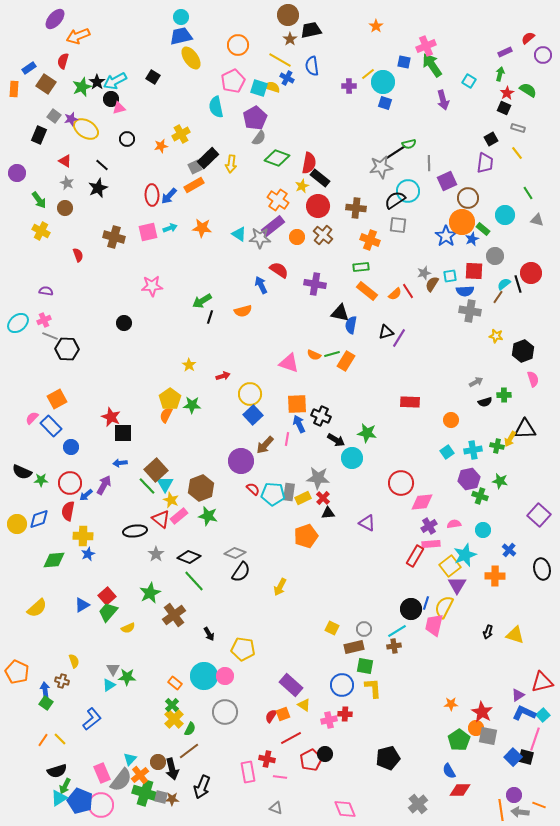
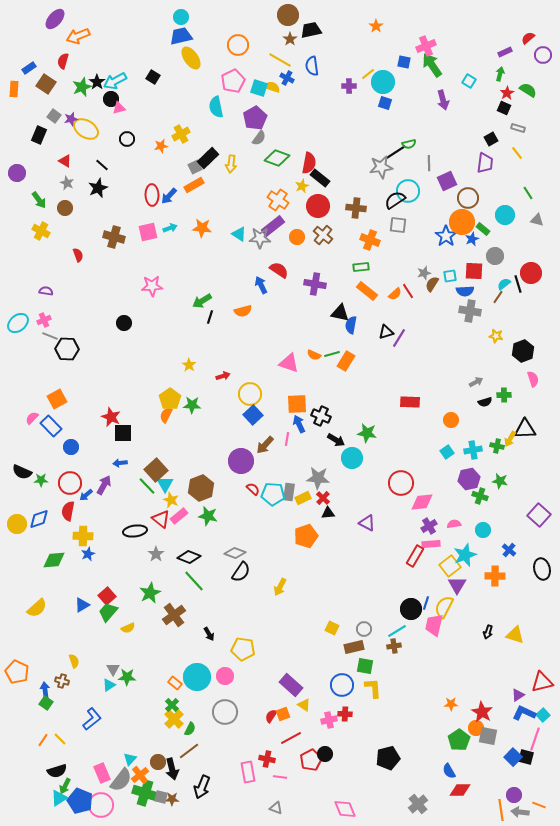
cyan circle at (204, 676): moved 7 px left, 1 px down
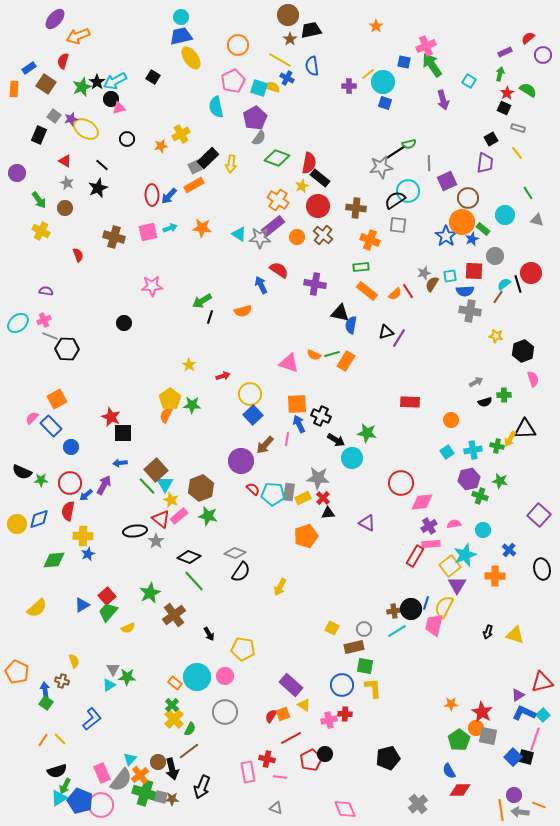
gray star at (156, 554): moved 13 px up
brown cross at (394, 646): moved 35 px up
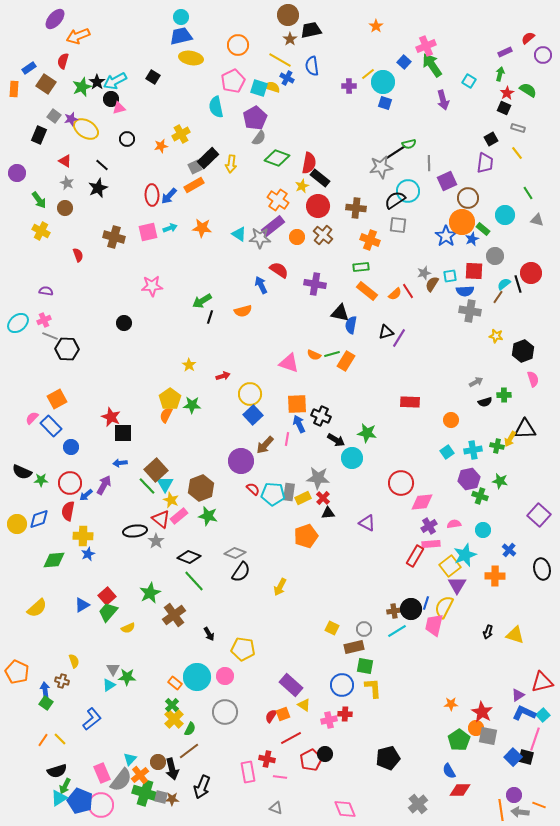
yellow ellipse at (191, 58): rotated 45 degrees counterclockwise
blue square at (404, 62): rotated 32 degrees clockwise
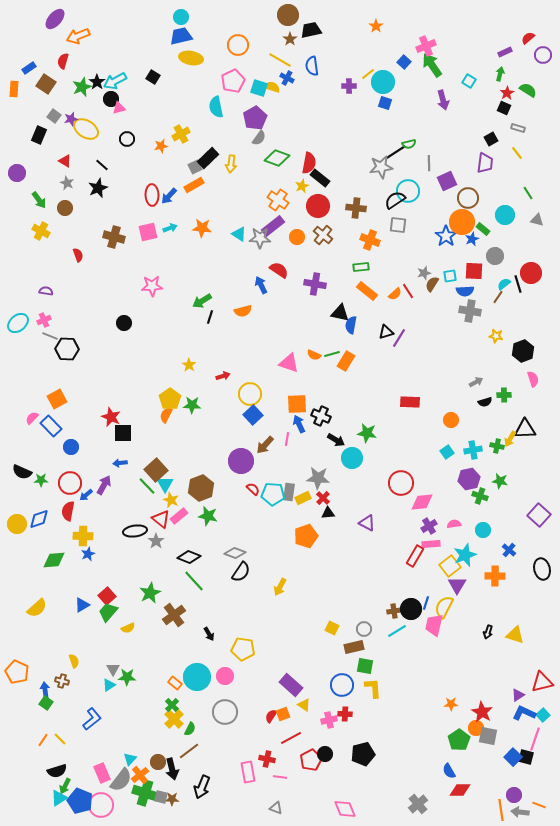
black pentagon at (388, 758): moved 25 px left, 4 px up
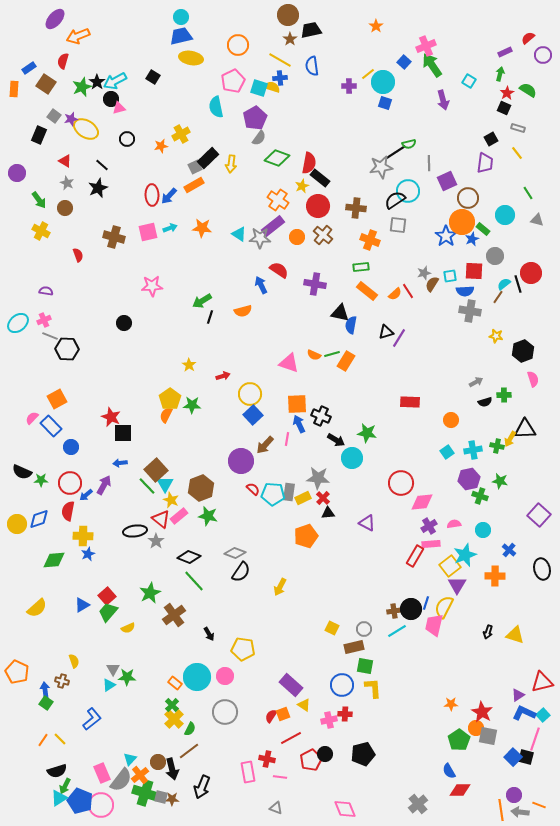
blue cross at (287, 78): moved 7 px left; rotated 32 degrees counterclockwise
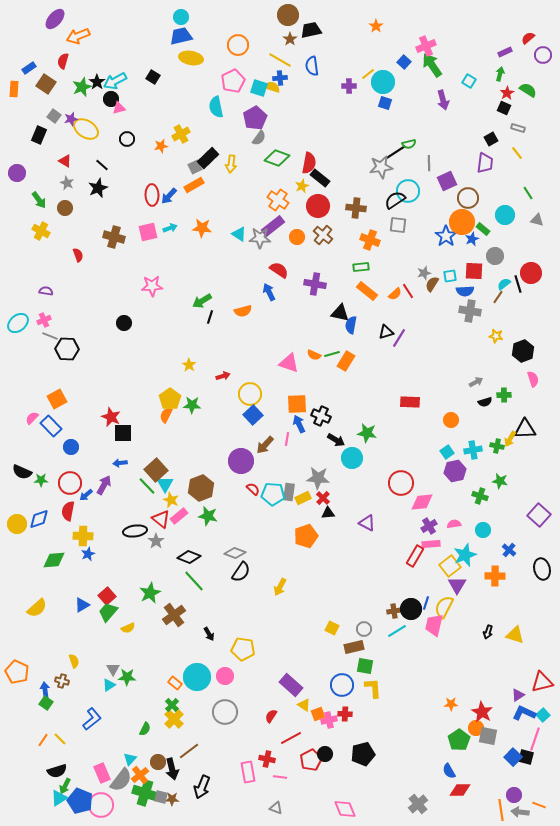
blue arrow at (261, 285): moved 8 px right, 7 px down
purple hexagon at (469, 479): moved 14 px left, 8 px up
orange square at (283, 714): moved 35 px right
green semicircle at (190, 729): moved 45 px left
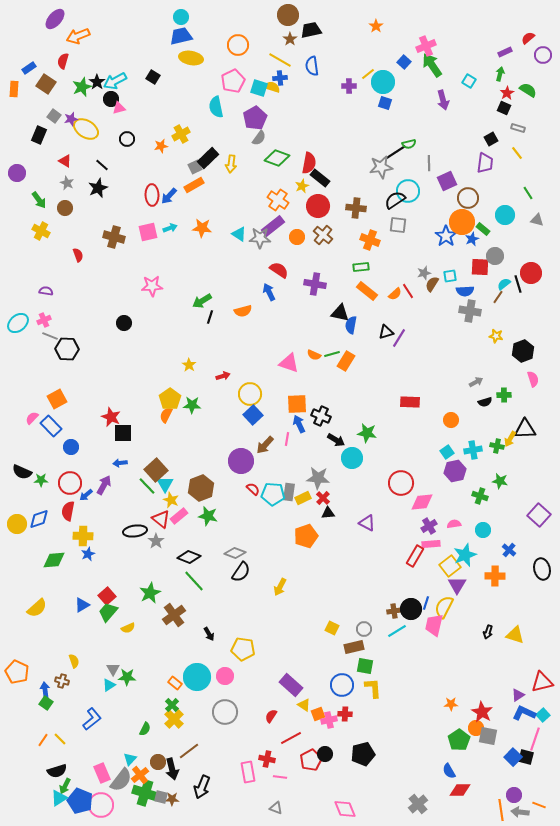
red square at (474, 271): moved 6 px right, 4 px up
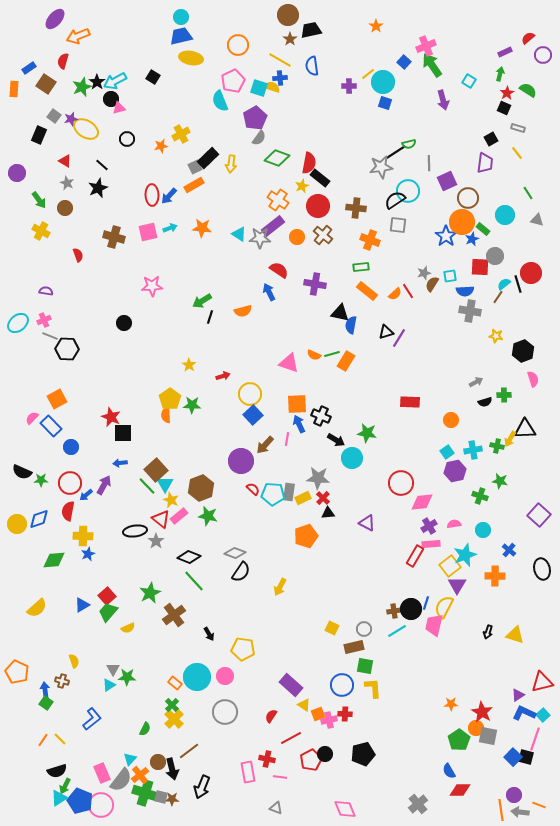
cyan semicircle at (216, 107): moved 4 px right, 6 px up; rotated 10 degrees counterclockwise
orange semicircle at (166, 415): rotated 28 degrees counterclockwise
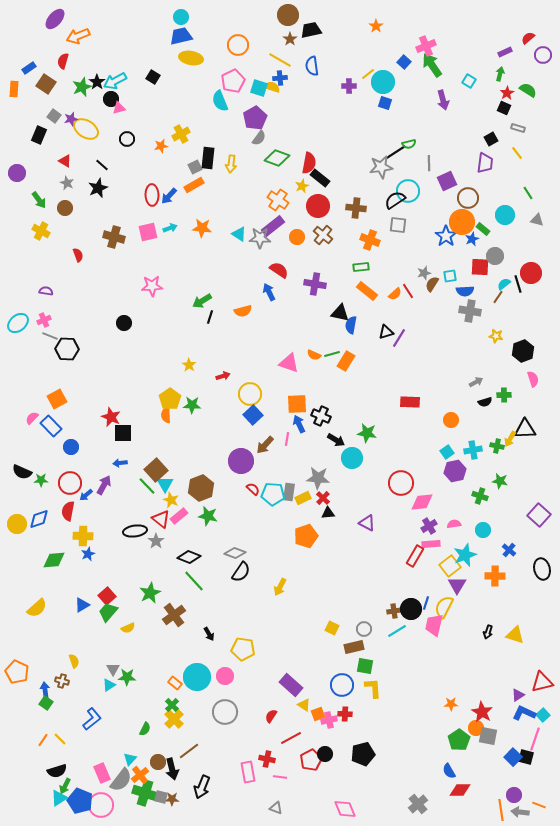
black rectangle at (208, 158): rotated 40 degrees counterclockwise
